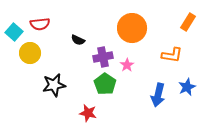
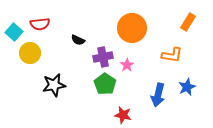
red star: moved 35 px right, 2 px down
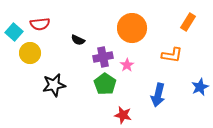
blue star: moved 13 px right
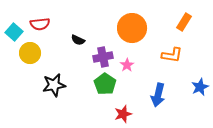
orange rectangle: moved 4 px left
red star: moved 1 px up; rotated 30 degrees counterclockwise
